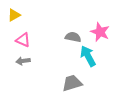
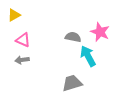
gray arrow: moved 1 px left, 1 px up
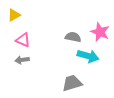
cyan arrow: rotated 135 degrees clockwise
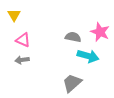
yellow triangle: rotated 32 degrees counterclockwise
gray trapezoid: rotated 25 degrees counterclockwise
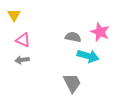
gray trapezoid: rotated 105 degrees clockwise
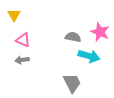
cyan arrow: moved 1 px right
